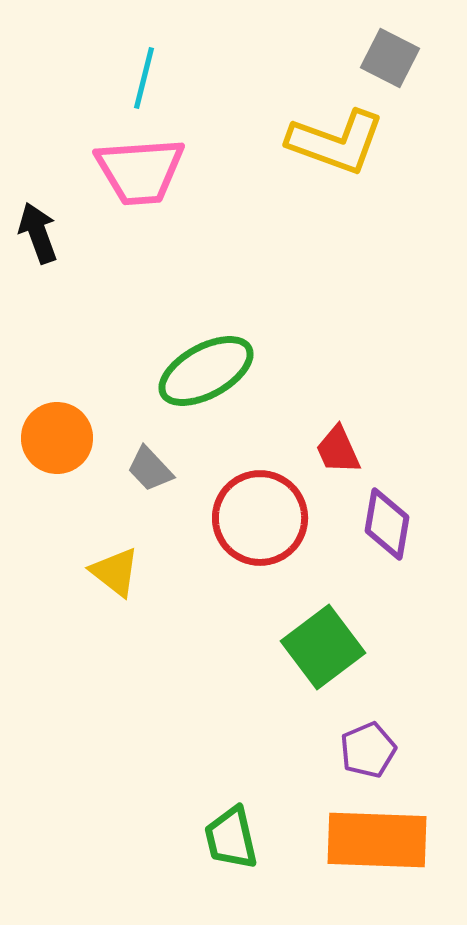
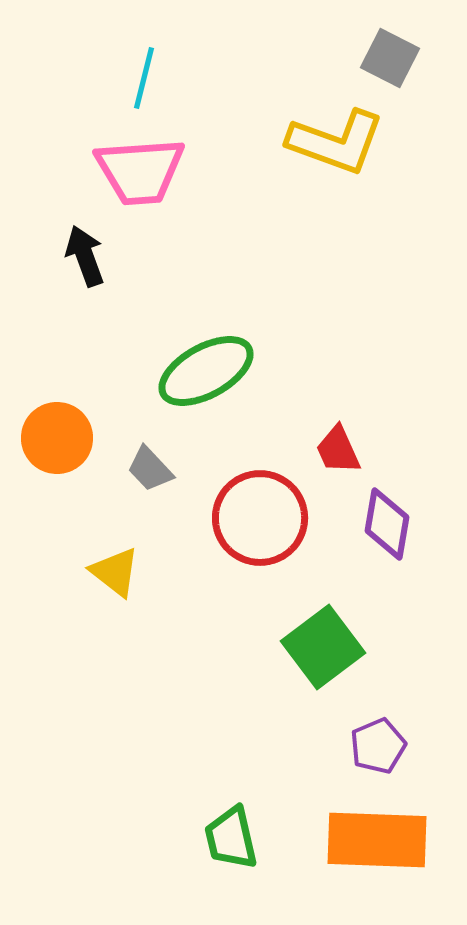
black arrow: moved 47 px right, 23 px down
purple pentagon: moved 10 px right, 4 px up
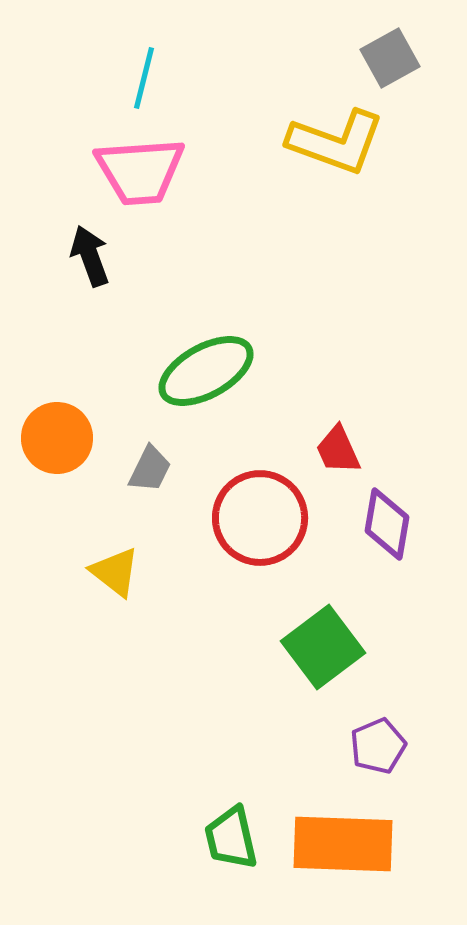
gray square: rotated 34 degrees clockwise
black arrow: moved 5 px right
gray trapezoid: rotated 111 degrees counterclockwise
orange rectangle: moved 34 px left, 4 px down
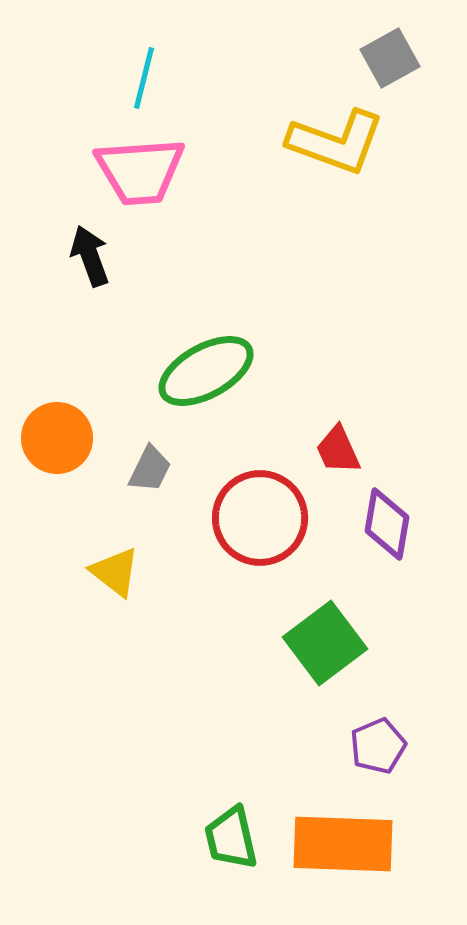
green square: moved 2 px right, 4 px up
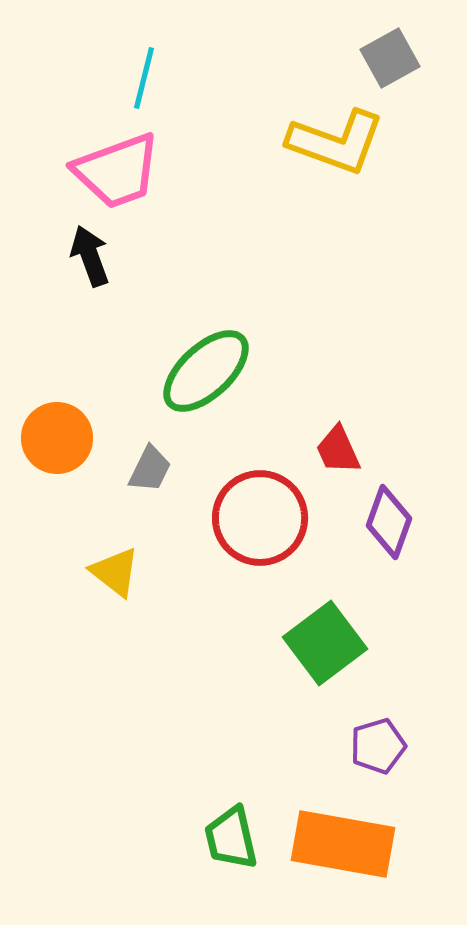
pink trapezoid: moved 23 px left; rotated 16 degrees counterclockwise
green ellipse: rotated 14 degrees counterclockwise
purple diamond: moved 2 px right, 2 px up; rotated 10 degrees clockwise
purple pentagon: rotated 6 degrees clockwise
orange rectangle: rotated 8 degrees clockwise
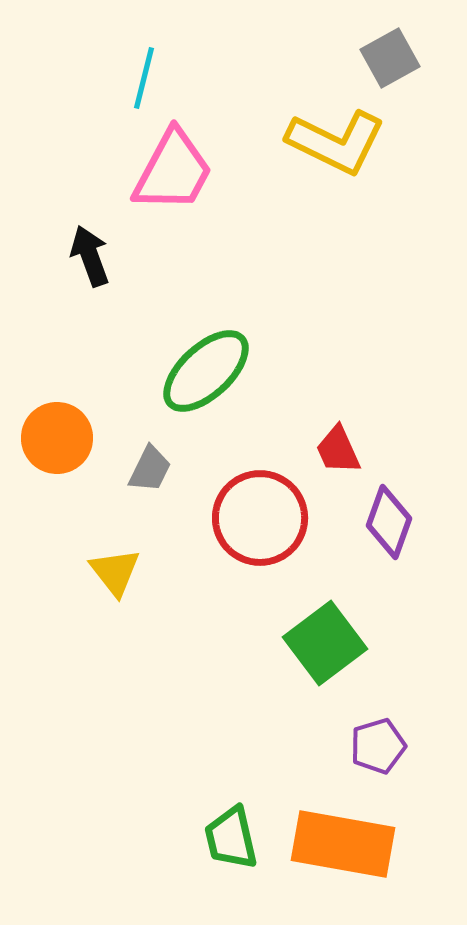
yellow L-shape: rotated 6 degrees clockwise
pink trapezoid: moved 56 px right; rotated 42 degrees counterclockwise
yellow triangle: rotated 14 degrees clockwise
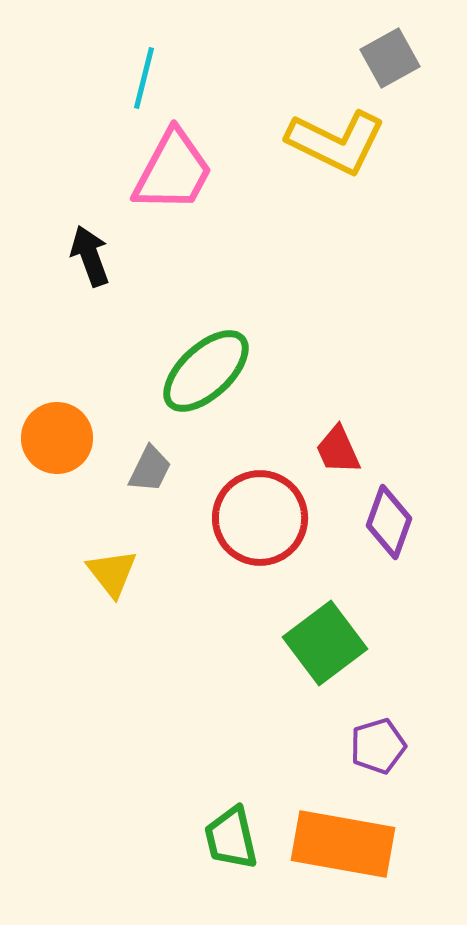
yellow triangle: moved 3 px left, 1 px down
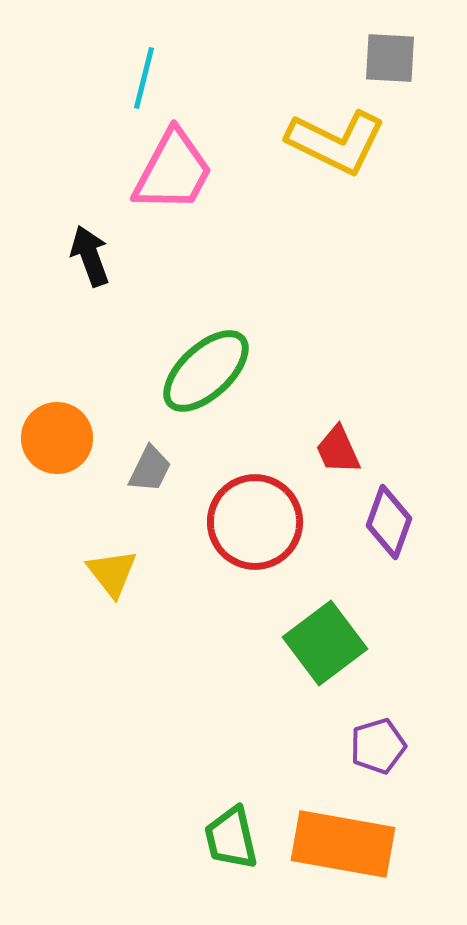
gray square: rotated 32 degrees clockwise
red circle: moved 5 px left, 4 px down
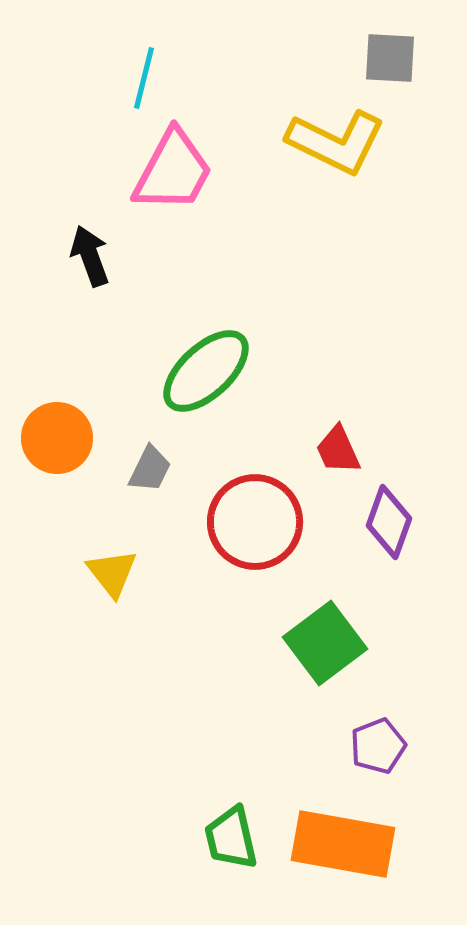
purple pentagon: rotated 4 degrees counterclockwise
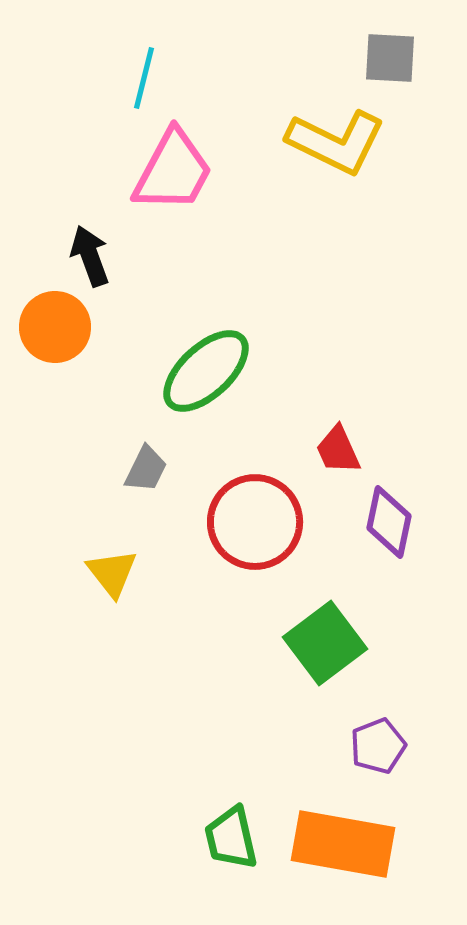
orange circle: moved 2 px left, 111 px up
gray trapezoid: moved 4 px left
purple diamond: rotated 8 degrees counterclockwise
